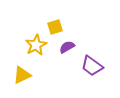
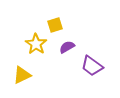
yellow square: moved 2 px up
yellow star: moved 1 px up; rotated 10 degrees counterclockwise
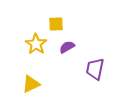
yellow square: moved 1 px right, 1 px up; rotated 14 degrees clockwise
purple trapezoid: moved 3 px right, 3 px down; rotated 65 degrees clockwise
yellow triangle: moved 9 px right, 9 px down
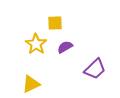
yellow square: moved 1 px left, 1 px up
purple semicircle: moved 2 px left
purple trapezoid: rotated 145 degrees counterclockwise
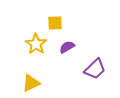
purple semicircle: moved 2 px right
yellow triangle: moved 1 px up
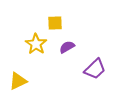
yellow triangle: moved 13 px left, 2 px up
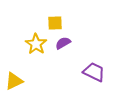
purple semicircle: moved 4 px left, 4 px up
purple trapezoid: moved 1 px left, 3 px down; rotated 110 degrees counterclockwise
yellow triangle: moved 4 px left
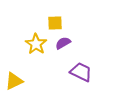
purple trapezoid: moved 13 px left
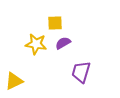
yellow star: rotated 25 degrees counterclockwise
purple trapezoid: rotated 100 degrees counterclockwise
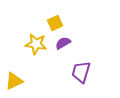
yellow square: rotated 21 degrees counterclockwise
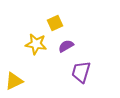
purple semicircle: moved 3 px right, 3 px down
